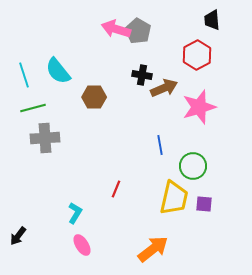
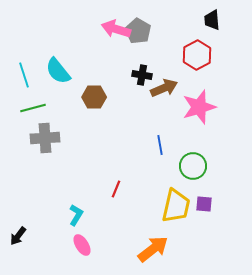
yellow trapezoid: moved 2 px right, 8 px down
cyan L-shape: moved 1 px right, 2 px down
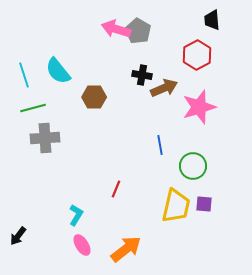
orange arrow: moved 27 px left
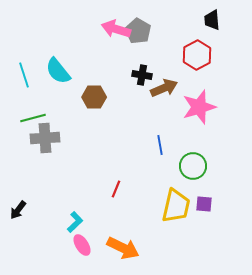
green line: moved 10 px down
cyan L-shape: moved 1 px left, 7 px down; rotated 15 degrees clockwise
black arrow: moved 26 px up
orange arrow: moved 3 px left, 1 px up; rotated 64 degrees clockwise
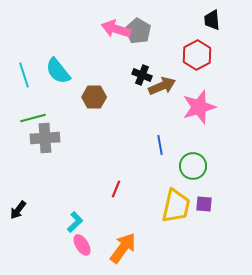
black cross: rotated 12 degrees clockwise
brown arrow: moved 2 px left, 2 px up
orange arrow: rotated 80 degrees counterclockwise
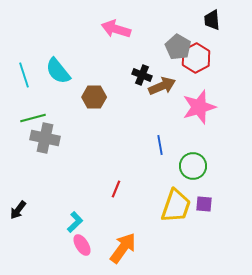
gray pentagon: moved 40 px right, 16 px down
red hexagon: moved 1 px left, 3 px down
gray cross: rotated 16 degrees clockwise
yellow trapezoid: rotated 6 degrees clockwise
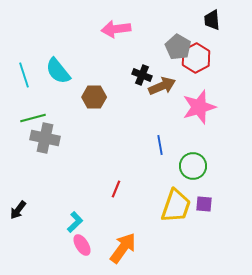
pink arrow: rotated 24 degrees counterclockwise
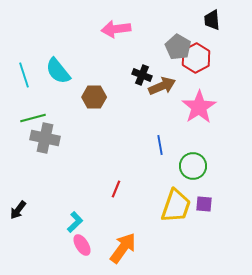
pink star: rotated 16 degrees counterclockwise
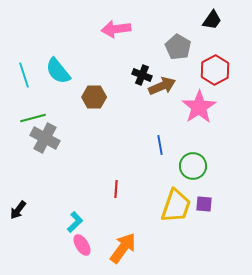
black trapezoid: rotated 140 degrees counterclockwise
red hexagon: moved 19 px right, 12 px down
gray cross: rotated 16 degrees clockwise
red line: rotated 18 degrees counterclockwise
